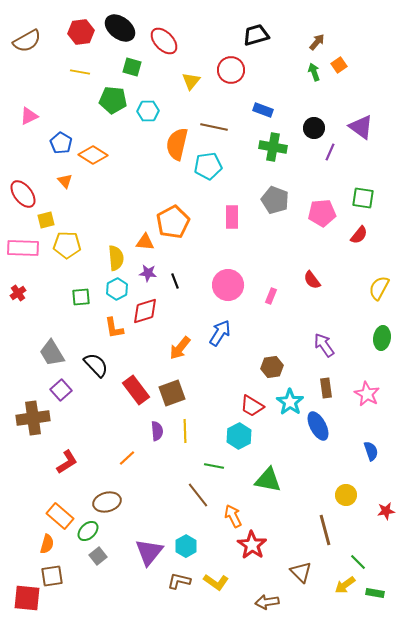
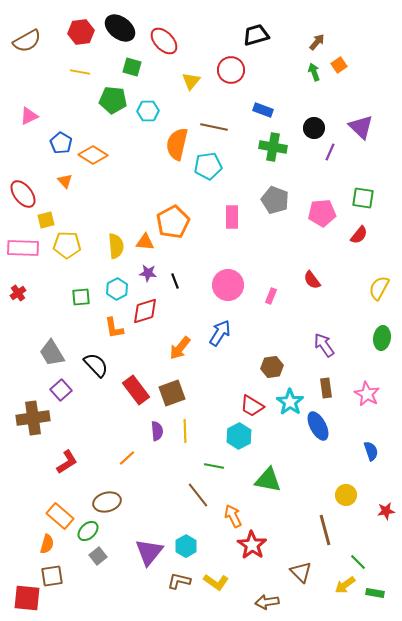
purple triangle at (361, 127): rotated 8 degrees clockwise
yellow semicircle at (116, 258): moved 12 px up
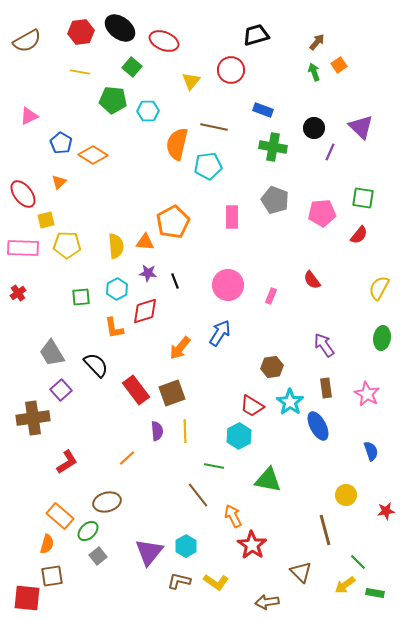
red ellipse at (164, 41): rotated 24 degrees counterclockwise
green square at (132, 67): rotated 24 degrees clockwise
orange triangle at (65, 181): moved 6 px left, 1 px down; rotated 28 degrees clockwise
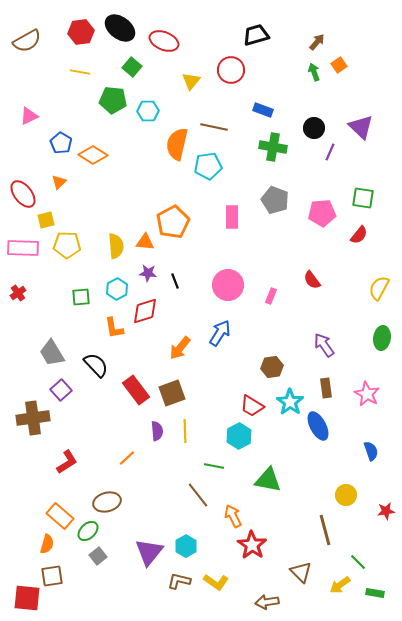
yellow arrow at (345, 585): moved 5 px left
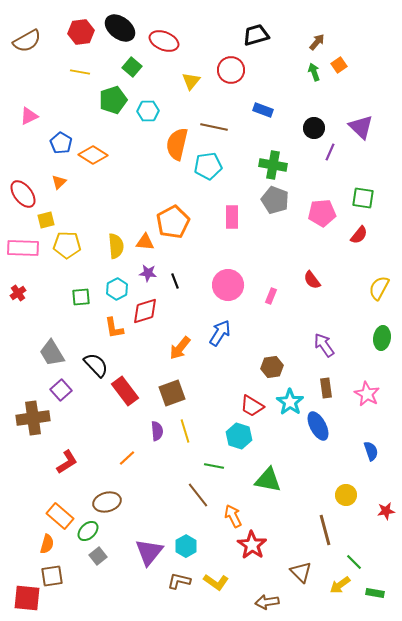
green pentagon at (113, 100): rotated 24 degrees counterclockwise
green cross at (273, 147): moved 18 px down
red rectangle at (136, 390): moved 11 px left, 1 px down
yellow line at (185, 431): rotated 15 degrees counterclockwise
cyan hexagon at (239, 436): rotated 15 degrees counterclockwise
green line at (358, 562): moved 4 px left
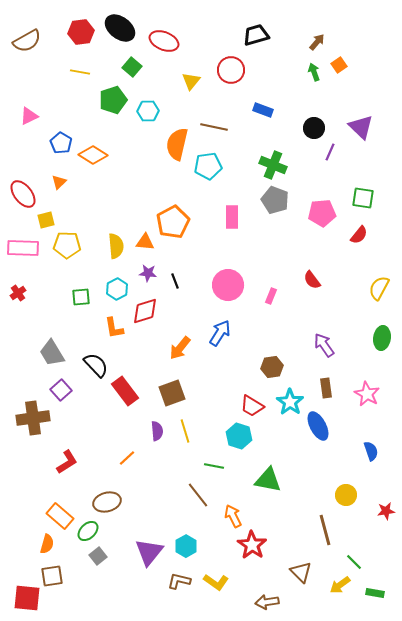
green cross at (273, 165): rotated 12 degrees clockwise
